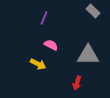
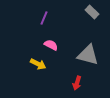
gray rectangle: moved 1 px left, 1 px down
gray triangle: rotated 15 degrees clockwise
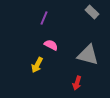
yellow arrow: moved 1 px left, 1 px down; rotated 91 degrees clockwise
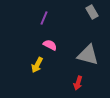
gray rectangle: rotated 16 degrees clockwise
pink semicircle: moved 1 px left
red arrow: moved 1 px right
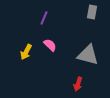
gray rectangle: rotated 40 degrees clockwise
pink semicircle: rotated 16 degrees clockwise
yellow arrow: moved 11 px left, 13 px up
red arrow: moved 1 px down
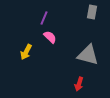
pink semicircle: moved 8 px up
red arrow: moved 1 px right
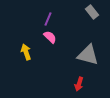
gray rectangle: rotated 48 degrees counterclockwise
purple line: moved 4 px right, 1 px down
yellow arrow: rotated 133 degrees clockwise
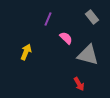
gray rectangle: moved 5 px down
pink semicircle: moved 16 px right, 1 px down
yellow arrow: rotated 42 degrees clockwise
red arrow: rotated 48 degrees counterclockwise
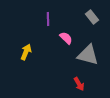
purple line: rotated 24 degrees counterclockwise
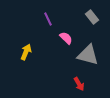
purple line: rotated 24 degrees counterclockwise
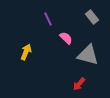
red arrow: rotated 72 degrees clockwise
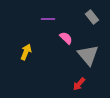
purple line: rotated 64 degrees counterclockwise
gray triangle: rotated 35 degrees clockwise
